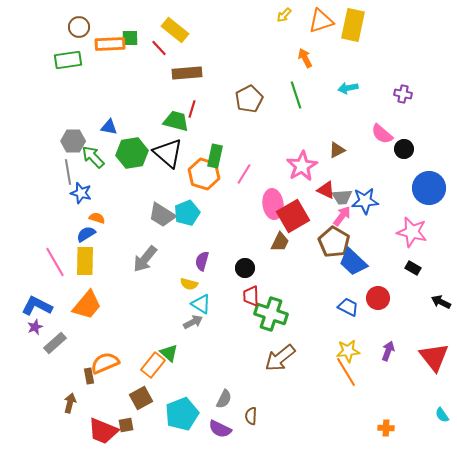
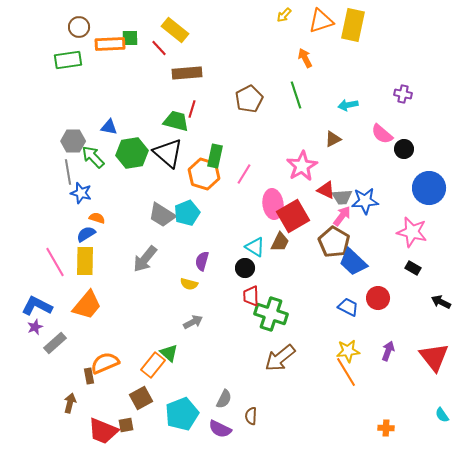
cyan arrow at (348, 88): moved 17 px down
brown triangle at (337, 150): moved 4 px left, 11 px up
cyan triangle at (201, 304): moved 54 px right, 57 px up
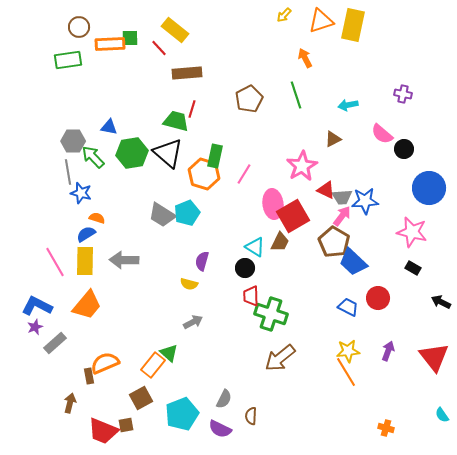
gray arrow at (145, 259): moved 21 px left, 1 px down; rotated 52 degrees clockwise
orange cross at (386, 428): rotated 14 degrees clockwise
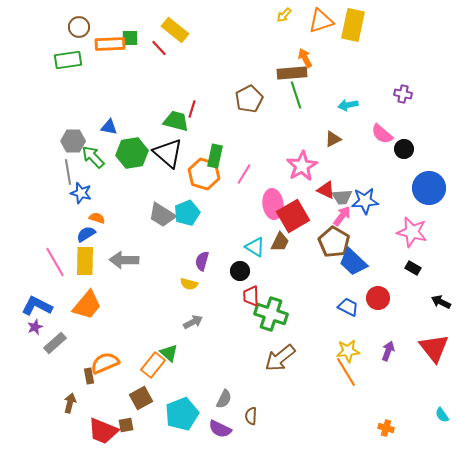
brown rectangle at (187, 73): moved 105 px right
black circle at (245, 268): moved 5 px left, 3 px down
red triangle at (434, 357): moved 9 px up
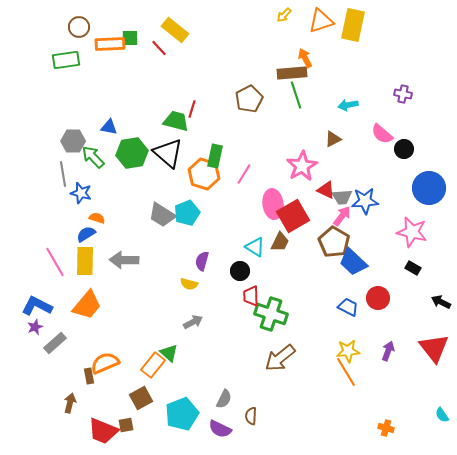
green rectangle at (68, 60): moved 2 px left
gray line at (68, 172): moved 5 px left, 2 px down
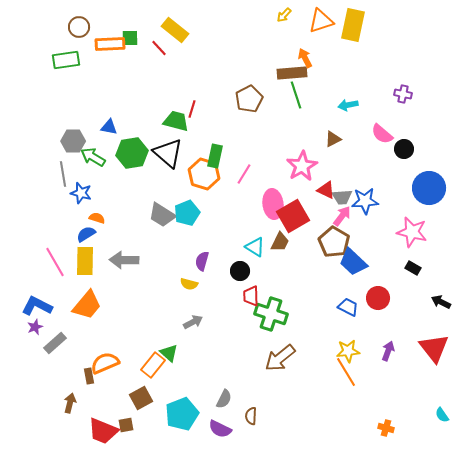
green arrow at (93, 157): rotated 15 degrees counterclockwise
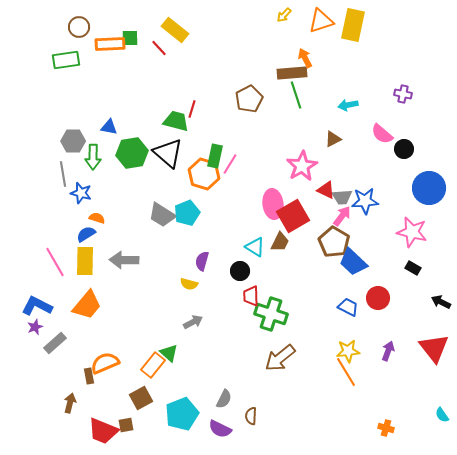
green arrow at (93, 157): rotated 120 degrees counterclockwise
pink line at (244, 174): moved 14 px left, 10 px up
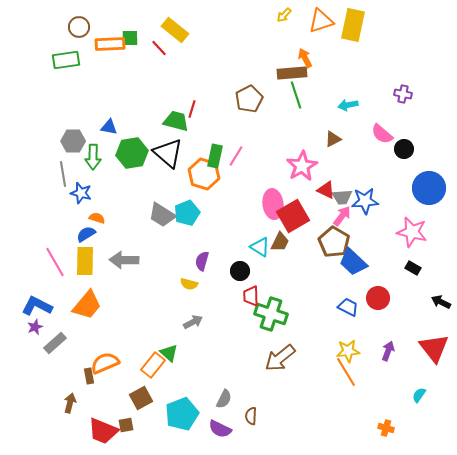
pink line at (230, 164): moved 6 px right, 8 px up
cyan triangle at (255, 247): moved 5 px right
cyan semicircle at (442, 415): moved 23 px left, 20 px up; rotated 70 degrees clockwise
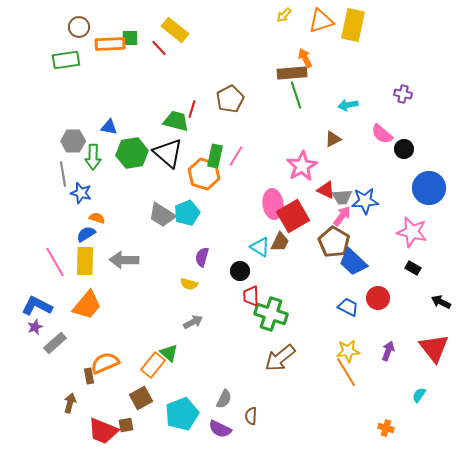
brown pentagon at (249, 99): moved 19 px left
purple semicircle at (202, 261): moved 4 px up
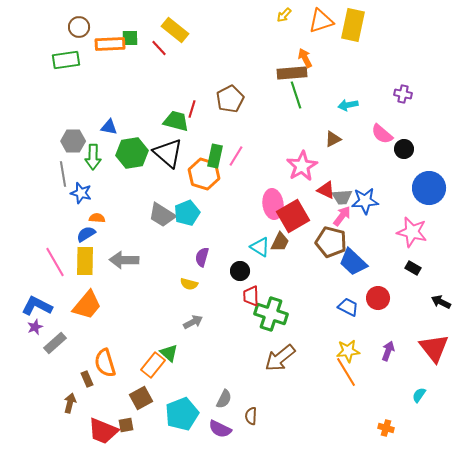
orange semicircle at (97, 218): rotated 14 degrees counterclockwise
brown pentagon at (334, 242): moved 3 px left; rotated 16 degrees counterclockwise
orange semicircle at (105, 363): rotated 84 degrees counterclockwise
brown rectangle at (89, 376): moved 2 px left, 3 px down; rotated 14 degrees counterclockwise
